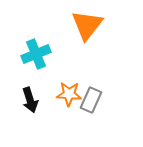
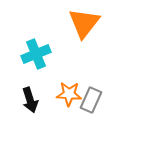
orange triangle: moved 3 px left, 2 px up
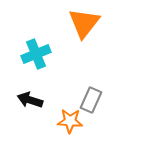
orange star: moved 1 px right, 27 px down
black arrow: rotated 125 degrees clockwise
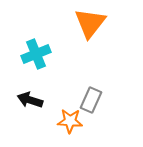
orange triangle: moved 6 px right
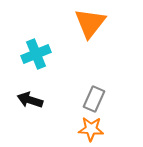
gray rectangle: moved 3 px right, 1 px up
orange star: moved 21 px right, 8 px down
